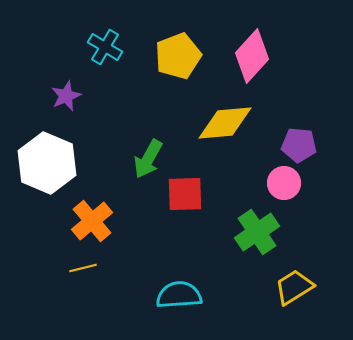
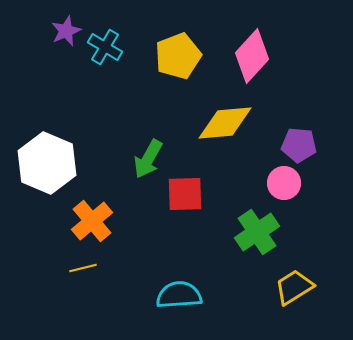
purple star: moved 65 px up
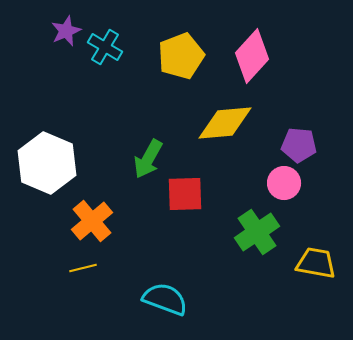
yellow pentagon: moved 3 px right
yellow trapezoid: moved 22 px right, 24 px up; rotated 42 degrees clockwise
cyan semicircle: moved 14 px left, 4 px down; rotated 24 degrees clockwise
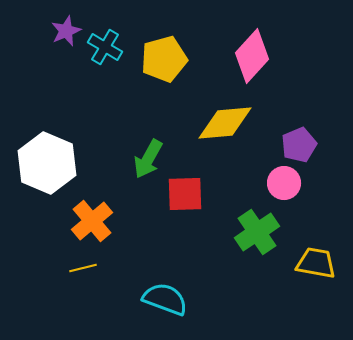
yellow pentagon: moved 17 px left, 3 px down; rotated 6 degrees clockwise
purple pentagon: rotated 28 degrees counterclockwise
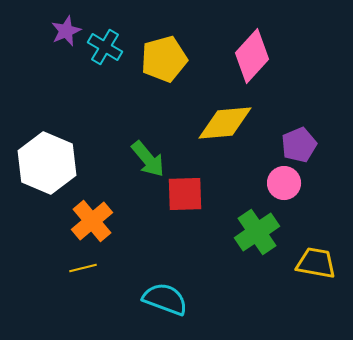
green arrow: rotated 69 degrees counterclockwise
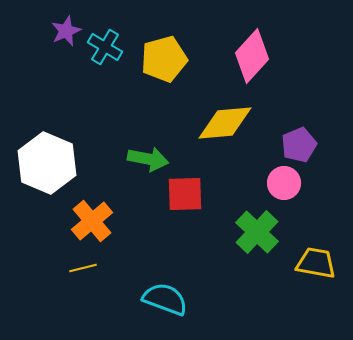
green arrow: rotated 39 degrees counterclockwise
green cross: rotated 12 degrees counterclockwise
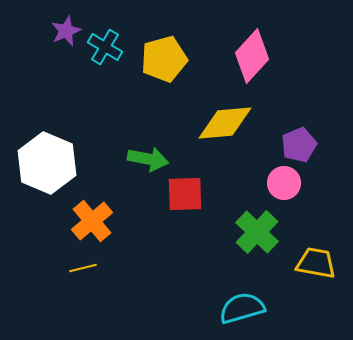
cyan semicircle: moved 77 px right, 9 px down; rotated 36 degrees counterclockwise
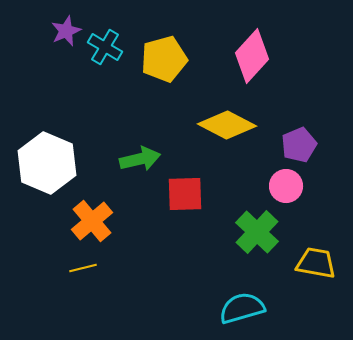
yellow diamond: moved 2 px right, 2 px down; rotated 32 degrees clockwise
green arrow: moved 8 px left; rotated 24 degrees counterclockwise
pink circle: moved 2 px right, 3 px down
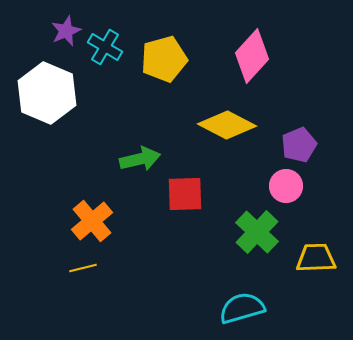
white hexagon: moved 70 px up
yellow trapezoid: moved 5 px up; rotated 12 degrees counterclockwise
